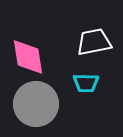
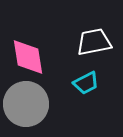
cyan trapezoid: rotated 28 degrees counterclockwise
gray circle: moved 10 px left
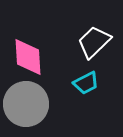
white trapezoid: rotated 33 degrees counterclockwise
pink diamond: rotated 6 degrees clockwise
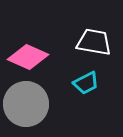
white trapezoid: rotated 54 degrees clockwise
pink diamond: rotated 63 degrees counterclockwise
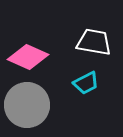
gray circle: moved 1 px right, 1 px down
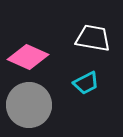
white trapezoid: moved 1 px left, 4 px up
gray circle: moved 2 px right
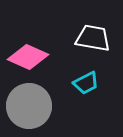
gray circle: moved 1 px down
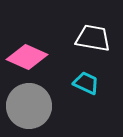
pink diamond: moved 1 px left
cyan trapezoid: rotated 128 degrees counterclockwise
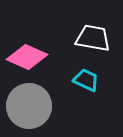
cyan trapezoid: moved 3 px up
